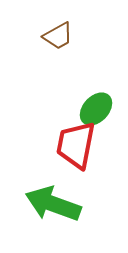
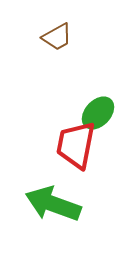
brown trapezoid: moved 1 px left, 1 px down
green ellipse: moved 2 px right, 4 px down
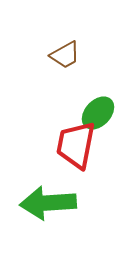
brown trapezoid: moved 8 px right, 18 px down
green arrow: moved 5 px left, 1 px up; rotated 24 degrees counterclockwise
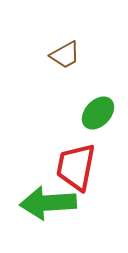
red trapezoid: moved 22 px down
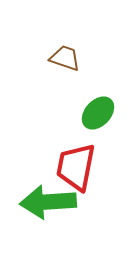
brown trapezoid: moved 3 px down; rotated 132 degrees counterclockwise
green arrow: moved 1 px up
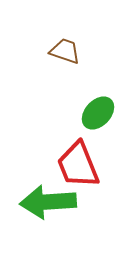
brown trapezoid: moved 7 px up
red trapezoid: moved 2 px right, 2 px up; rotated 33 degrees counterclockwise
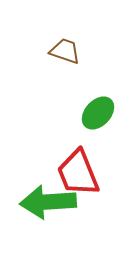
red trapezoid: moved 8 px down
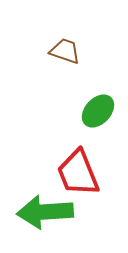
green ellipse: moved 2 px up
green arrow: moved 3 px left, 10 px down
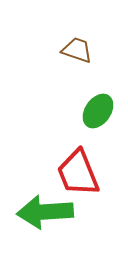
brown trapezoid: moved 12 px right, 1 px up
green ellipse: rotated 8 degrees counterclockwise
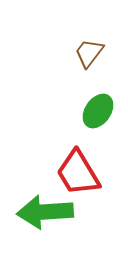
brown trapezoid: moved 12 px right, 3 px down; rotated 72 degrees counterclockwise
red trapezoid: rotated 9 degrees counterclockwise
